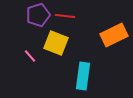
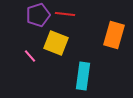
red line: moved 2 px up
orange rectangle: rotated 48 degrees counterclockwise
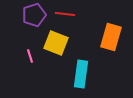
purple pentagon: moved 4 px left
orange rectangle: moved 3 px left, 2 px down
pink line: rotated 24 degrees clockwise
cyan rectangle: moved 2 px left, 2 px up
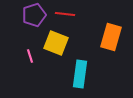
cyan rectangle: moved 1 px left
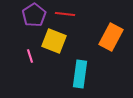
purple pentagon: rotated 15 degrees counterclockwise
orange rectangle: rotated 12 degrees clockwise
yellow square: moved 2 px left, 2 px up
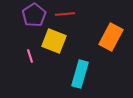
red line: rotated 12 degrees counterclockwise
cyan rectangle: rotated 8 degrees clockwise
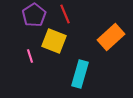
red line: rotated 72 degrees clockwise
orange rectangle: rotated 20 degrees clockwise
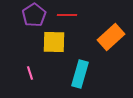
red line: moved 2 px right, 1 px down; rotated 66 degrees counterclockwise
yellow square: moved 1 px down; rotated 20 degrees counterclockwise
pink line: moved 17 px down
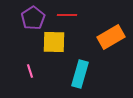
purple pentagon: moved 1 px left, 3 px down
orange rectangle: rotated 12 degrees clockwise
pink line: moved 2 px up
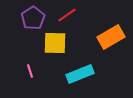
red line: rotated 36 degrees counterclockwise
yellow square: moved 1 px right, 1 px down
cyan rectangle: rotated 52 degrees clockwise
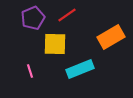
purple pentagon: rotated 10 degrees clockwise
yellow square: moved 1 px down
cyan rectangle: moved 5 px up
